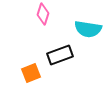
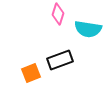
pink diamond: moved 15 px right
black rectangle: moved 5 px down
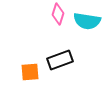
cyan semicircle: moved 1 px left, 8 px up
orange square: moved 1 px left, 1 px up; rotated 18 degrees clockwise
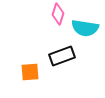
cyan semicircle: moved 2 px left, 7 px down
black rectangle: moved 2 px right, 4 px up
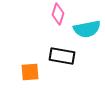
cyan semicircle: moved 2 px right, 1 px down; rotated 20 degrees counterclockwise
black rectangle: rotated 30 degrees clockwise
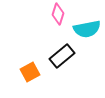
black rectangle: rotated 50 degrees counterclockwise
orange square: rotated 24 degrees counterclockwise
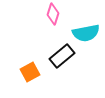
pink diamond: moved 5 px left
cyan semicircle: moved 1 px left, 4 px down
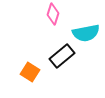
orange square: rotated 30 degrees counterclockwise
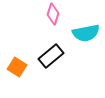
black rectangle: moved 11 px left
orange square: moved 13 px left, 5 px up
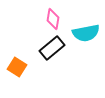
pink diamond: moved 5 px down; rotated 10 degrees counterclockwise
black rectangle: moved 1 px right, 8 px up
